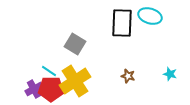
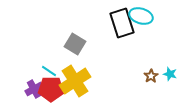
cyan ellipse: moved 9 px left
black rectangle: rotated 20 degrees counterclockwise
brown star: moved 23 px right; rotated 24 degrees clockwise
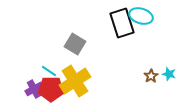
cyan star: moved 1 px left
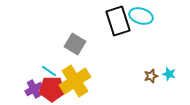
black rectangle: moved 4 px left, 2 px up
brown star: rotated 16 degrees clockwise
red pentagon: moved 1 px right
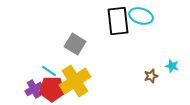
black rectangle: rotated 12 degrees clockwise
cyan star: moved 3 px right, 8 px up
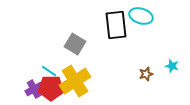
black rectangle: moved 2 px left, 4 px down
brown star: moved 5 px left, 2 px up
red pentagon: moved 1 px left, 1 px up
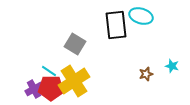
yellow cross: moved 1 px left
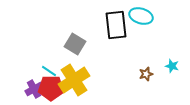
yellow cross: moved 1 px up
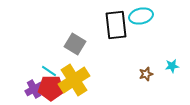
cyan ellipse: rotated 30 degrees counterclockwise
cyan star: rotated 24 degrees counterclockwise
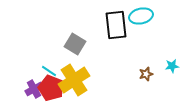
red pentagon: rotated 20 degrees clockwise
